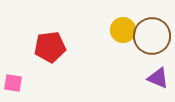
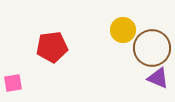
brown circle: moved 12 px down
red pentagon: moved 2 px right
pink square: rotated 18 degrees counterclockwise
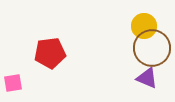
yellow circle: moved 21 px right, 4 px up
red pentagon: moved 2 px left, 6 px down
purple triangle: moved 11 px left
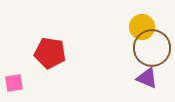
yellow circle: moved 2 px left, 1 px down
red pentagon: rotated 16 degrees clockwise
pink square: moved 1 px right
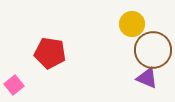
yellow circle: moved 10 px left, 3 px up
brown circle: moved 1 px right, 2 px down
pink square: moved 2 px down; rotated 30 degrees counterclockwise
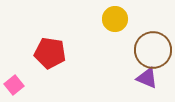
yellow circle: moved 17 px left, 5 px up
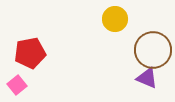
red pentagon: moved 20 px left; rotated 20 degrees counterclockwise
pink square: moved 3 px right
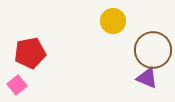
yellow circle: moved 2 px left, 2 px down
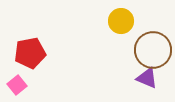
yellow circle: moved 8 px right
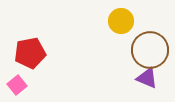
brown circle: moved 3 px left
